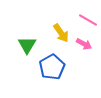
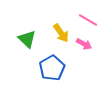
green triangle: moved 6 px up; rotated 18 degrees counterclockwise
blue pentagon: moved 1 px down
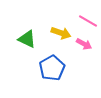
pink line: moved 1 px down
yellow arrow: rotated 36 degrees counterclockwise
green triangle: rotated 18 degrees counterclockwise
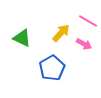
yellow arrow: rotated 66 degrees counterclockwise
green triangle: moved 5 px left, 1 px up
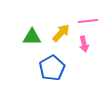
pink line: rotated 36 degrees counterclockwise
green triangle: moved 10 px right, 1 px up; rotated 24 degrees counterclockwise
pink arrow: rotated 49 degrees clockwise
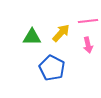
pink arrow: moved 4 px right, 1 px down
blue pentagon: rotated 15 degrees counterclockwise
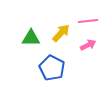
green triangle: moved 1 px left, 1 px down
pink arrow: rotated 105 degrees counterclockwise
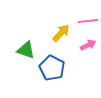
green triangle: moved 5 px left, 12 px down; rotated 18 degrees clockwise
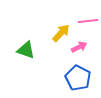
pink arrow: moved 9 px left, 2 px down
blue pentagon: moved 26 px right, 10 px down
